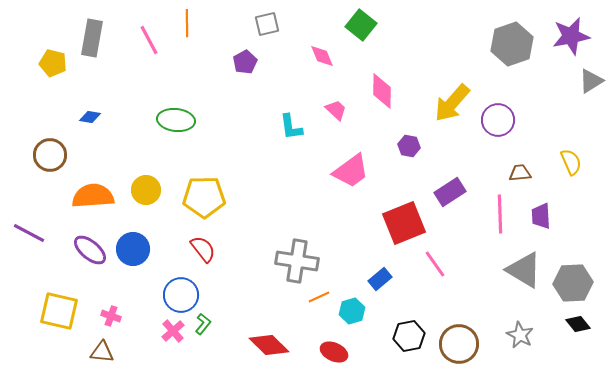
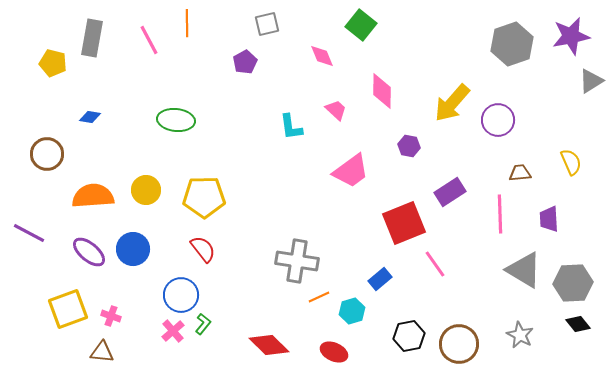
brown circle at (50, 155): moved 3 px left, 1 px up
purple trapezoid at (541, 216): moved 8 px right, 3 px down
purple ellipse at (90, 250): moved 1 px left, 2 px down
yellow square at (59, 311): moved 9 px right, 2 px up; rotated 33 degrees counterclockwise
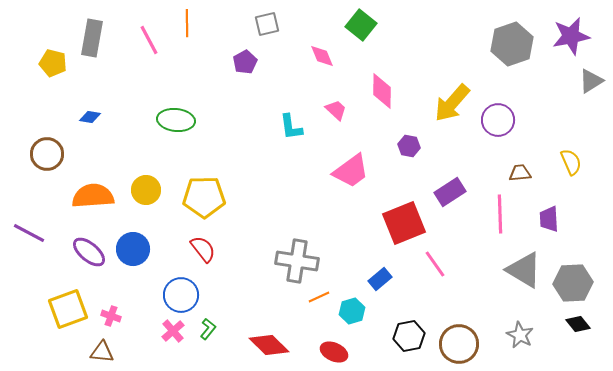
green L-shape at (203, 324): moved 5 px right, 5 px down
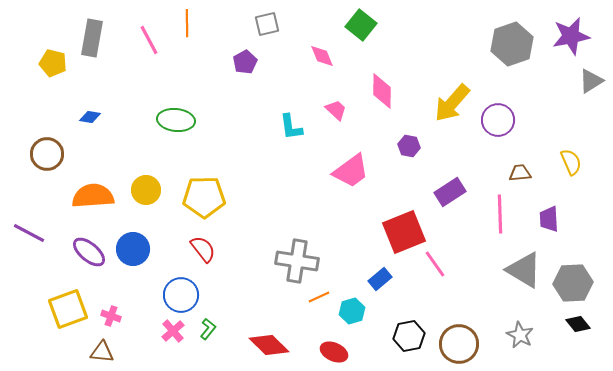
red square at (404, 223): moved 9 px down
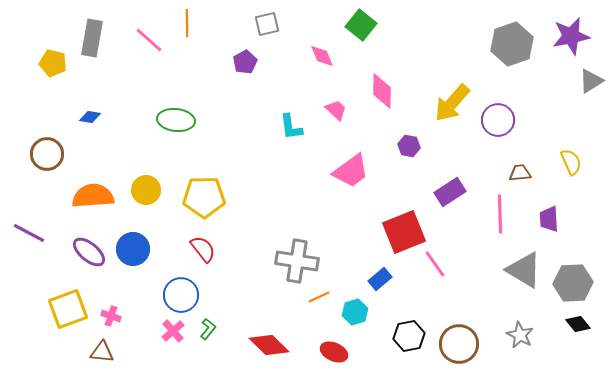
pink line at (149, 40): rotated 20 degrees counterclockwise
cyan hexagon at (352, 311): moved 3 px right, 1 px down
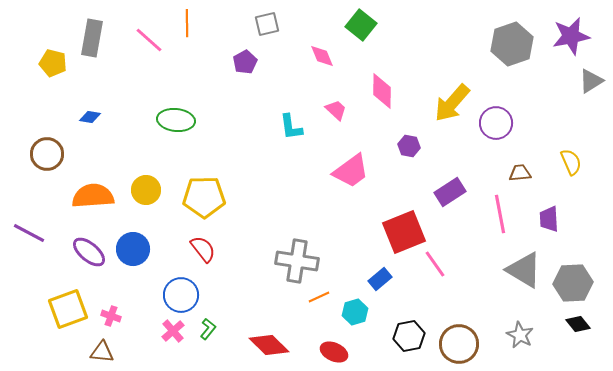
purple circle at (498, 120): moved 2 px left, 3 px down
pink line at (500, 214): rotated 9 degrees counterclockwise
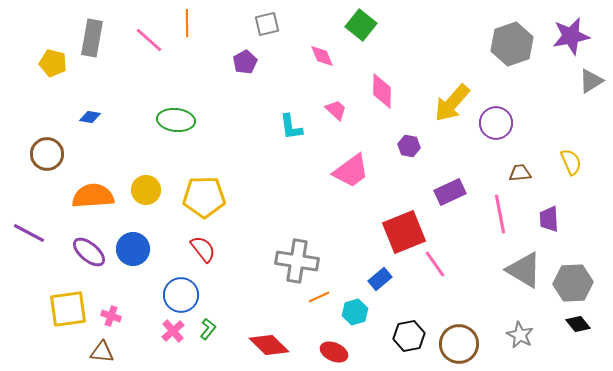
purple rectangle at (450, 192): rotated 8 degrees clockwise
yellow square at (68, 309): rotated 12 degrees clockwise
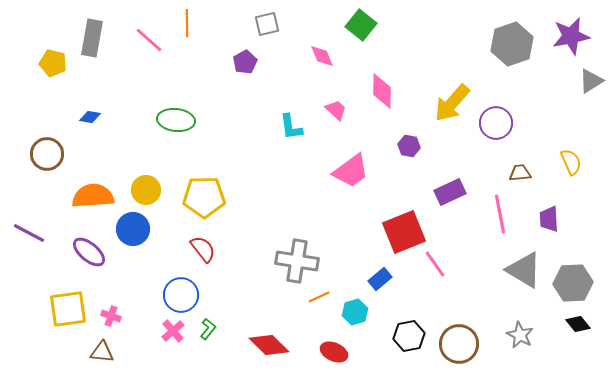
blue circle at (133, 249): moved 20 px up
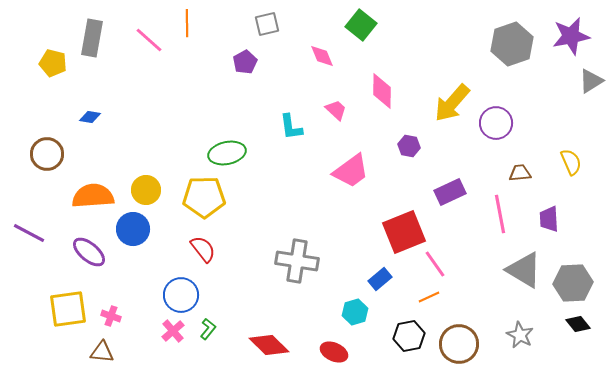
green ellipse at (176, 120): moved 51 px right, 33 px down; rotated 18 degrees counterclockwise
orange line at (319, 297): moved 110 px right
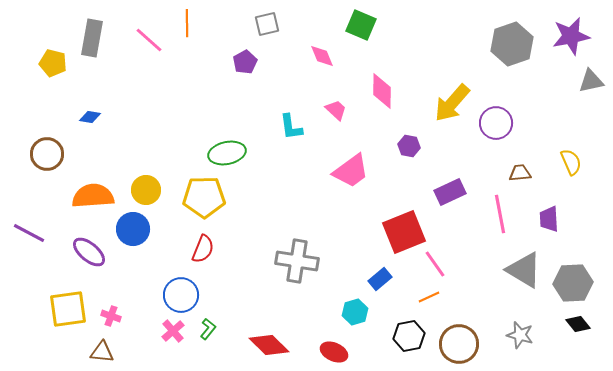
green square at (361, 25): rotated 16 degrees counterclockwise
gray triangle at (591, 81): rotated 20 degrees clockwise
red semicircle at (203, 249): rotated 60 degrees clockwise
gray star at (520, 335): rotated 12 degrees counterclockwise
